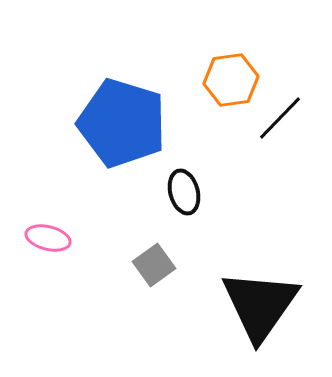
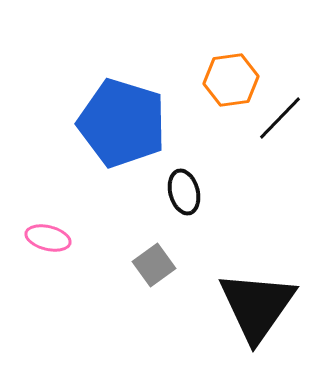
black triangle: moved 3 px left, 1 px down
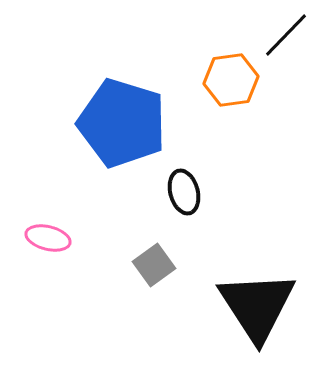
black line: moved 6 px right, 83 px up
black triangle: rotated 8 degrees counterclockwise
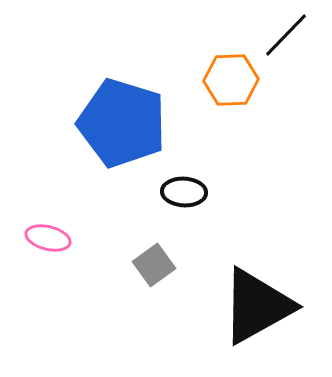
orange hexagon: rotated 6 degrees clockwise
black ellipse: rotated 72 degrees counterclockwise
black triangle: rotated 34 degrees clockwise
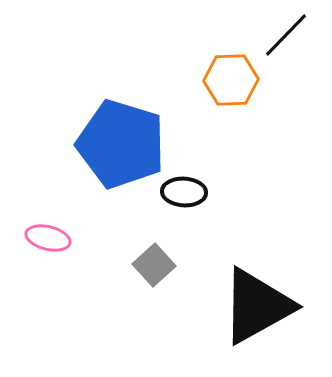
blue pentagon: moved 1 px left, 21 px down
gray square: rotated 6 degrees counterclockwise
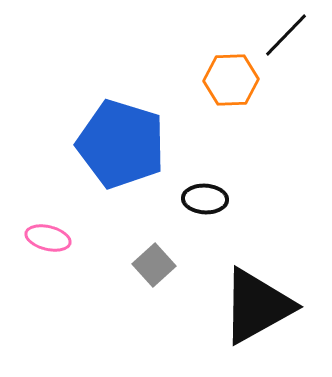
black ellipse: moved 21 px right, 7 px down
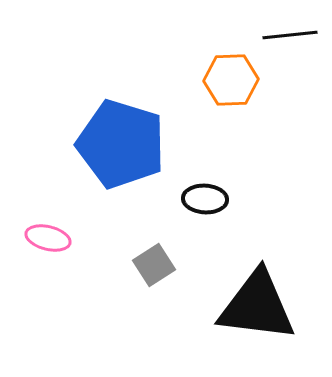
black line: moved 4 px right; rotated 40 degrees clockwise
gray square: rotated 9 degrees clockwise
black triangle: rotated 36 degrees clockwise
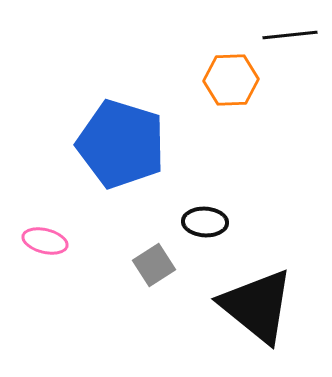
black ellipse: moved 23 px down
pink ellipse: moved 3 px left, 3 px down
black triangle: rotated 32 degrees clockwise
